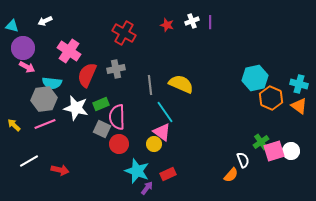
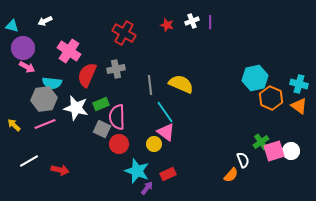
pink triangle: moved 4 px right
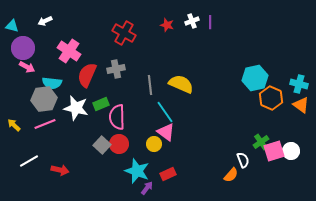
orange triangle: moved 2 px right, 1 px up
gray square: moved 16 px down; rotated 18 degrees clockwise
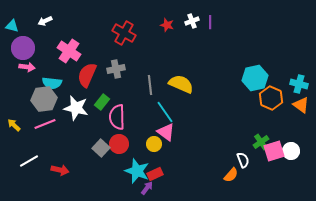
pink arrow: rotated 21 degrees counterclockwise
green rectangle: moved 1 px right, 2 px up; rotated 28 degrees counterclockwise
gray square: moved 1 px left, 3 px down
red rectangle: moved 13 px left
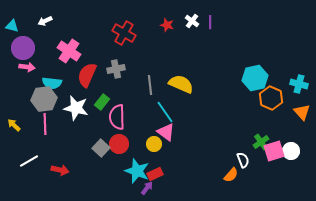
white cross: rotated 32 degrees counterclockwise
orange triangle: moved 1 px right, 7 px down; rotated 12 degrees clockwise
pink line: rotated 70 degrees counterclockwise
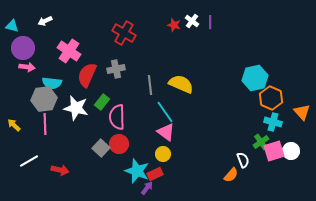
red star: moved 7 px right
cyan cross: moved 26 px left, 38 px down
yellow circle: moved 9 px right, 10 px down
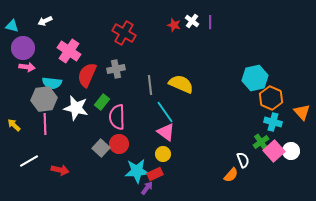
pink square: rotated 25 degrees counterclockwise
cyan star: rotated 25 degrees counterclockwise
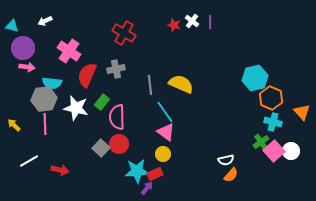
white semicircle: moved 17 px left; rotated 98 degrees clockwise
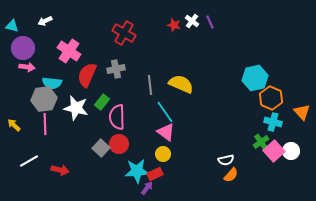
purple line: rotated 24 degrees counterclockwise
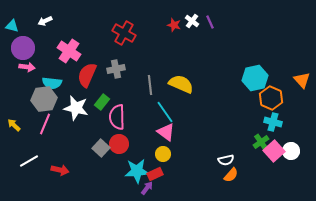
orange triangle: moved 32 px up
pink line: rotated 25 degrees clockwise
